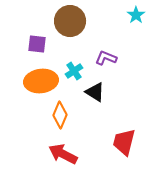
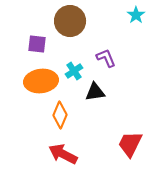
purple L-shape: rotated 45 degrees clockwise
black triangle: rotated 40 degrees counterclockwise
red trapezoid: moved 6 px right, 2 px down; rotated 12 degrees clockwise
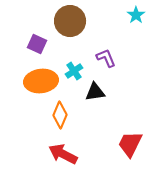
purple square: rotated 18 degrees clockwise
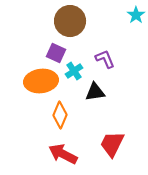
purple square: moved 19 px right, 9 px down
purple L-shape: moved 1 px left, 1 px down
red trapezoid: moved 18 px left
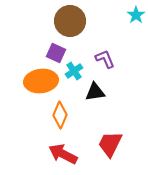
red trapezoid: moved 2 px left
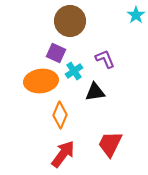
red arrow: rotated 100 degrees clockwise
